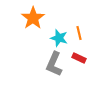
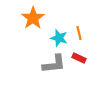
gray L-shape: rotated 120 degrees counterclockwise
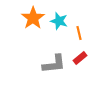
cyan star: moved 17 px up
red rectangle: moved 1 px right; rotated 64 degrees counterclockwise
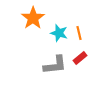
cyan star: moved 12 px down
gray L-shape: moved 1 px right, 1 px down
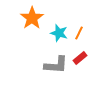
orange star: moved 1 px left
orange line: rotated 40 degrees clockwise
gray L-shape: moved 1 px right; rotated 10 degrees clockwise
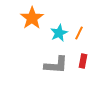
cyan star: rotated 30 degrees clockwise
red rectangle: moved 3 px right, 3 px down; rotated 40 degrees counterclockwise
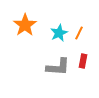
orange star: moved 7 px left, 7 px down
gray L-shape: moved 2 px right, 2 px down
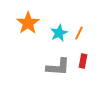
orange star: moved 3 px right, 2 px up
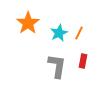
gray L-shape: moved 1 px left, 1 px up; rotated 85 degrees counterclockwise
